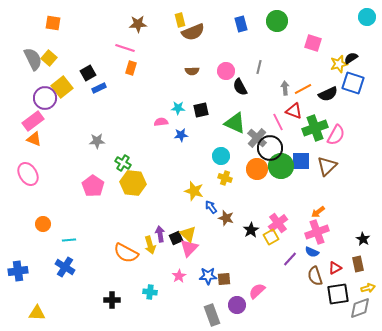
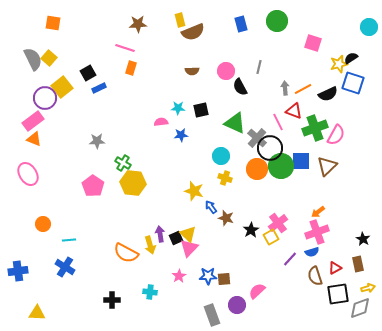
cyan circle at (367, 17): moved 2 px right, 10 px down
blue semicircle at (312, 252): rotated 40 degrees counterclockwise
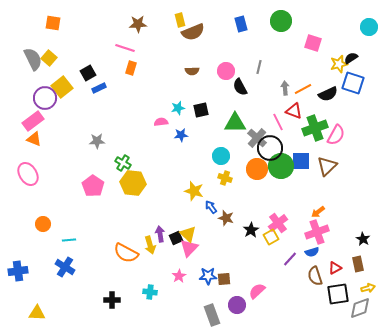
green circle at (277, 21): moved 4 px right
cyan star at (178, 108): rotated 16 degrees counterclockwise
green triangle at (235, 123): rotated 25 degrees counterclockwise
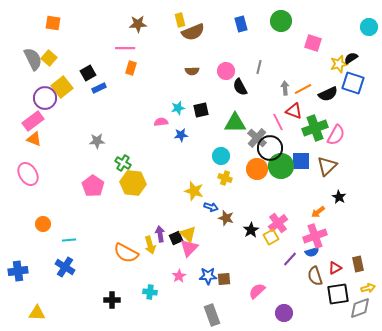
pink line at (125, 48): rotated 18 degrees counterclockwise
blue arrow at (211, 207): rotated 144 degrees clockwise
pink cross at (317, 232): moved 2 px left, 4 px down
black star at (363, 239): moved 24 px left, 42 px up
purple circle at (237, 305): moved 47 px right, 8 px down
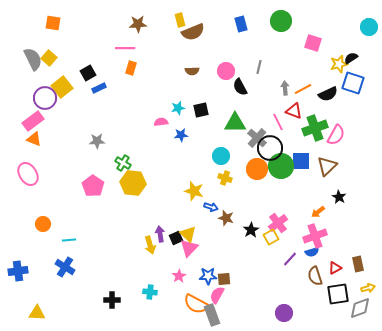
orange semicircle at (126, 253): moved 70 px right, 51 px down
pink semicircle at (257, 291): moved 40 px left, 4 px down; rotated 18 degrees counterclockwise
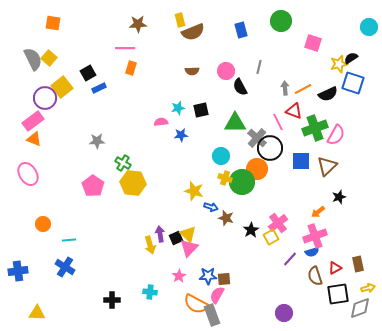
blue rectangle at (241, 24): moved 6 px down
green circle at (281, 166): moved 39 px left, 16 px down
black star at (339, 197): rotated 24 degrees clockwise
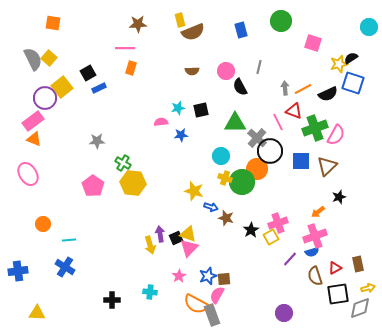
black circle at (270, 148): moved 3 px down
pink cross at (278, 223): rotated 18 degrees clockwise
yellow triangle at (188, 234): rotated 24 degrees counterclockwise
blue star at (208, 276): rotated 18 degrees counterclockwise
